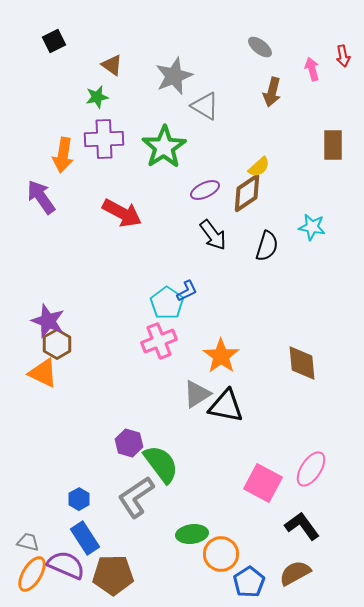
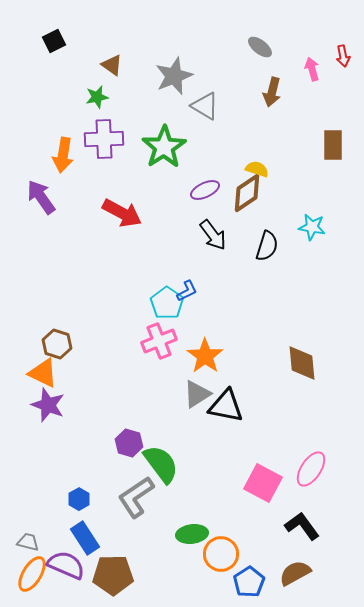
yellow semicircle at (259, 167): moved 2 px left, 2 px down; rotated 120 degrees counterclockwise
purple star at (48, 321): moved 84 px down
brown hexagon at (57, 344): rotated 12 degrees counterclockwise
orange star at (221, 356): moved 16 px left
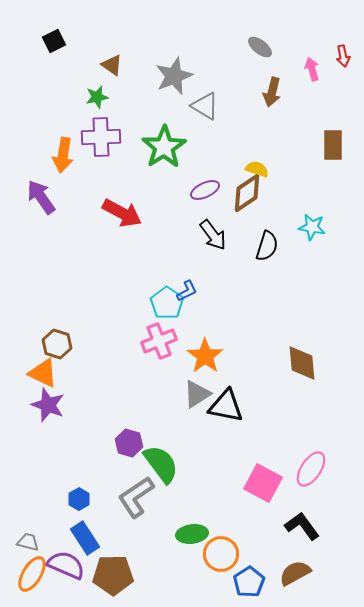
purple cross at (104, 139): moved 3 px left, 2 px up
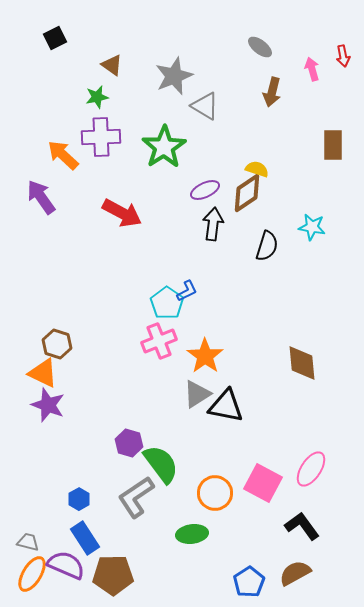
black square at (54, 41): moved 1 px right, 3 px up
orange arrow at (63, 155): rotated 124 degrees clockwise
black arrow at (213, 235): moved 11 px up; rotated 136 degrees counterclockwise
orange circle at (221, 554): moved 6 px left, 61 px up
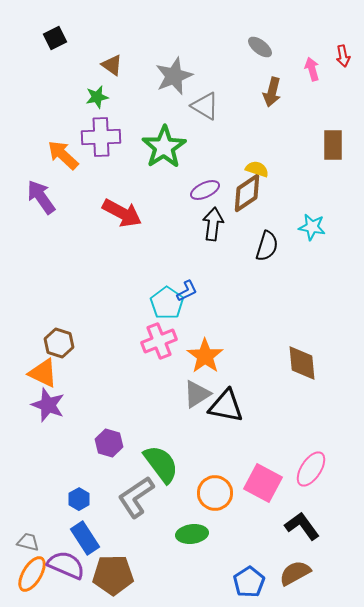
brown hexagon at (57, 344): moved 2 px right, 1 px up
purple hexagon at (129, 443): moved 20 px left
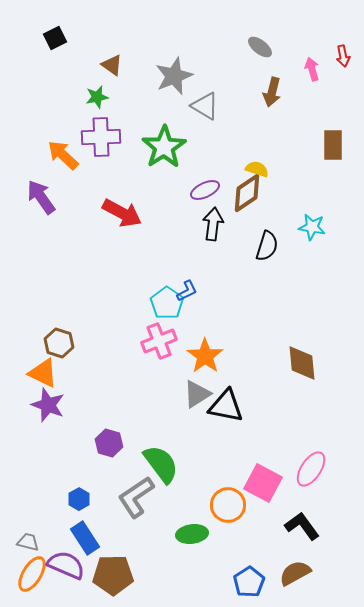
orange circle at (215, 493): moved 13 px right, 12 px down
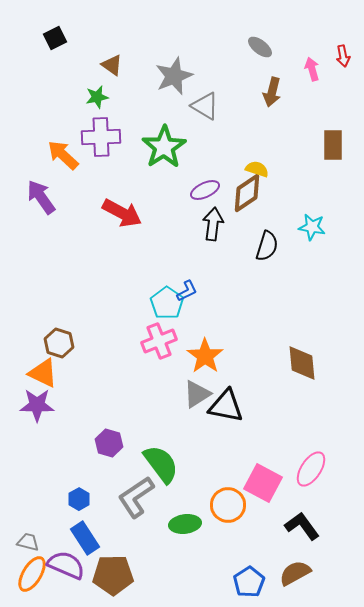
purple star at (48, 405): moved 11 px left; rotated 20 degrees counterclockwise
green ellipse at (192, 534): moved 7 px left, 10 px up
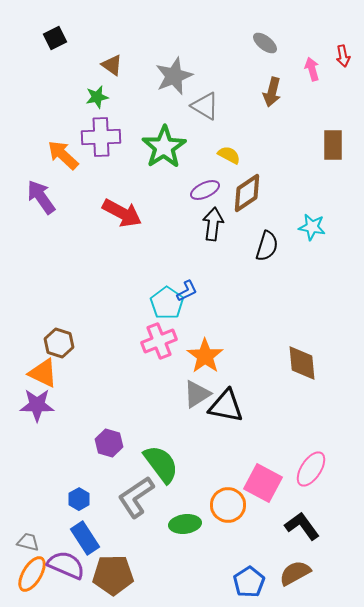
gray ellipse at (260, 47): moved 5 px right, 4 px up
yellow semicircle at (257, 169): moved 28 px left, 14 px up; rotated 10 degrees clockwise
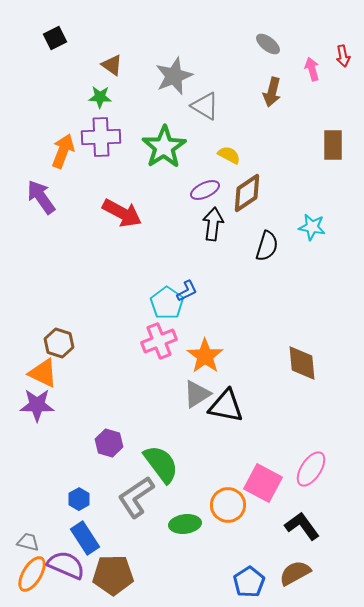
gray ellipse at (265, 43): moved 3 px right, 1 px down
green star at (97, 97): moved 3 px right; rotated 15 degrees clockwise
orange arrow at (63, 155): moved 4 px up; rotated 68 degrees clockwise
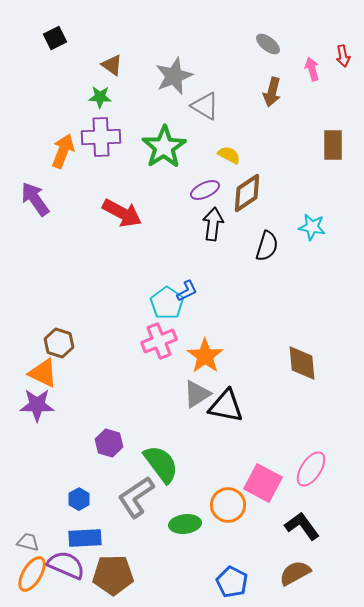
purple arrow at (41, 197): moved 6 px left, 2 px down
blue rectangle at (85, 538): rotated 60 degrees counterclockwise
blue pentagon at (249, 582): moved 17 px left; rotated 12 degrees counterclockwise
